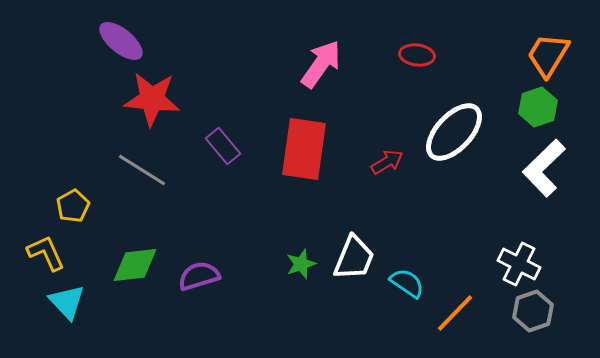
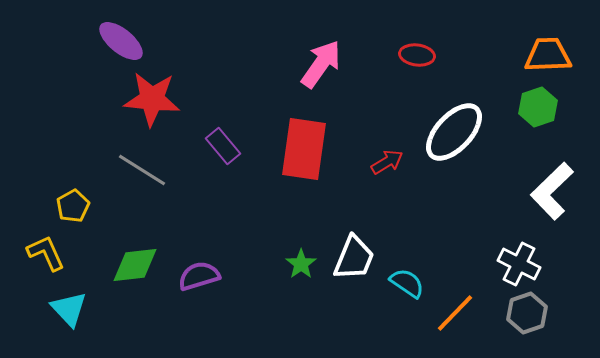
orange trapezoid: rotated 57 degrees clockwise
white L-shape: moved 8 px right, 23 px down
green star: rotated 16 degrees counterclockwise
cyan triangle: moved 2 px right, 7 px down
gray hexagon: moved 6 px left, 2 px down
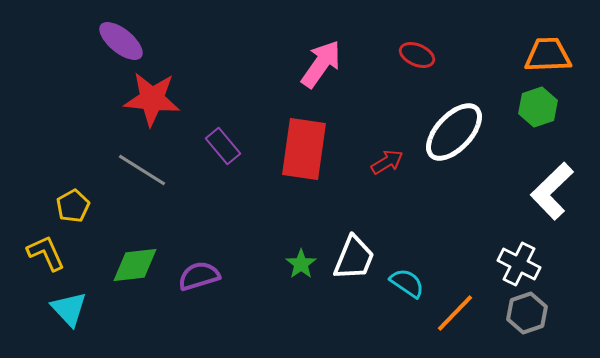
red ellipse: rotated 16 degrees clockwise
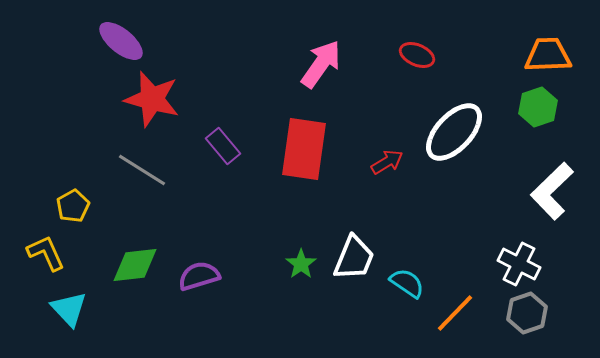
red star: rotated 10 degrees clockwise
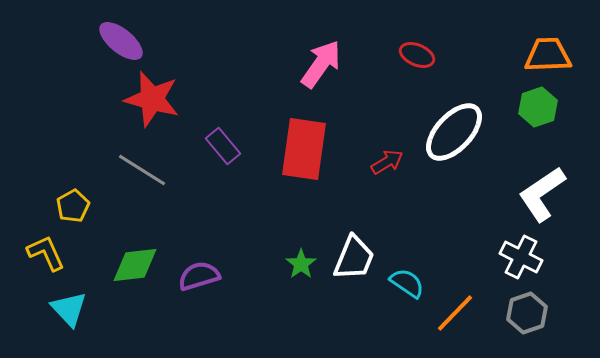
white L-shape: moved 10 px left, 3 px down; rotated 10 degrees clockwise
white cross: moved 2 px right, 7 px up
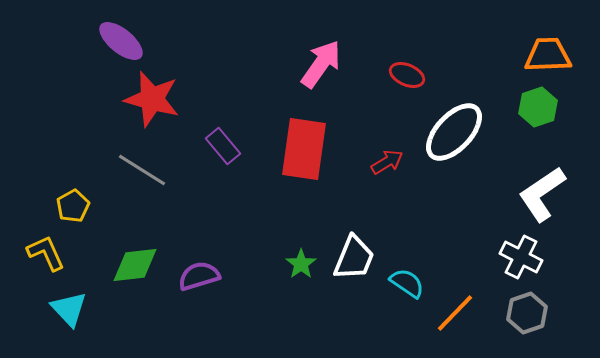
red ellipse: moved 10 px left, 20 px down
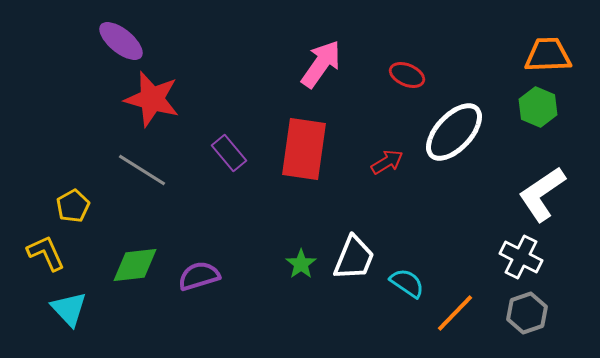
green hexagon: rotated 18 degrees counterclockwise
purple rectangle: moved 6 px right, 7 px down
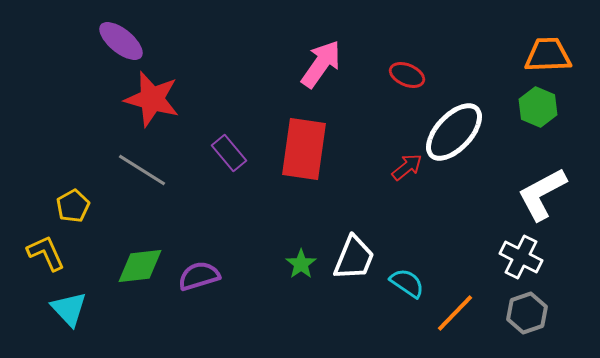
red arrow: moved 20 px right, 5 px down; rotated 8 degrees counterclockwise
white L-shape: rotated 6 degrees clockwise
green diamond: moved 5 px right, 1 px down
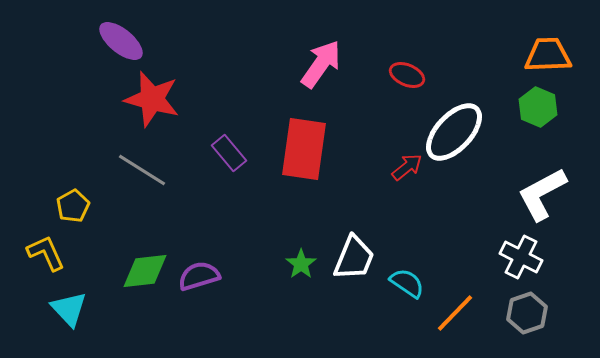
green diamond: moved 5 px right, 5 px down
